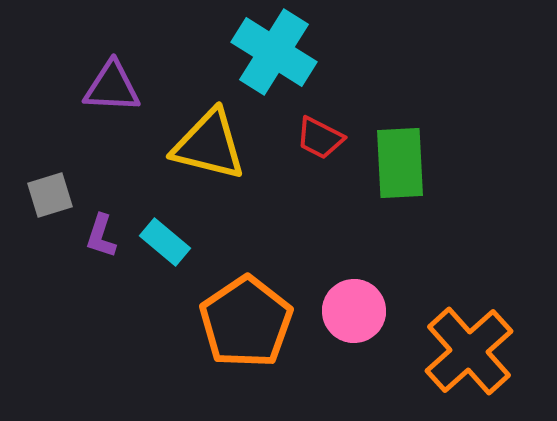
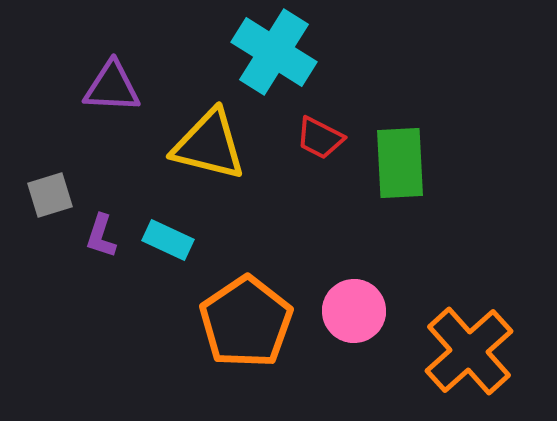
cyan rectangle: moved 3 px right, 2 px up; rotated 15 degrees counterclockwise
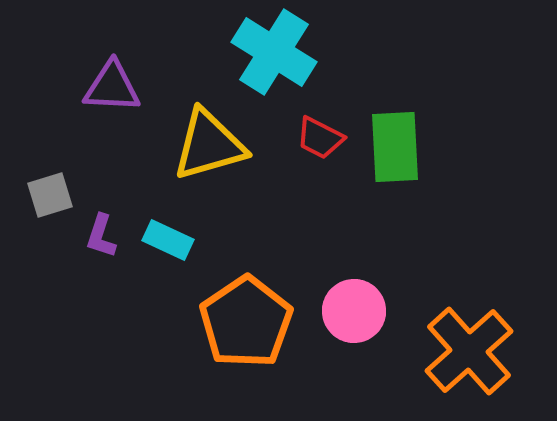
yellow triangle: rotated 30 degrees counterclockwise
green rectangle: moved 5 px left, 16 px up
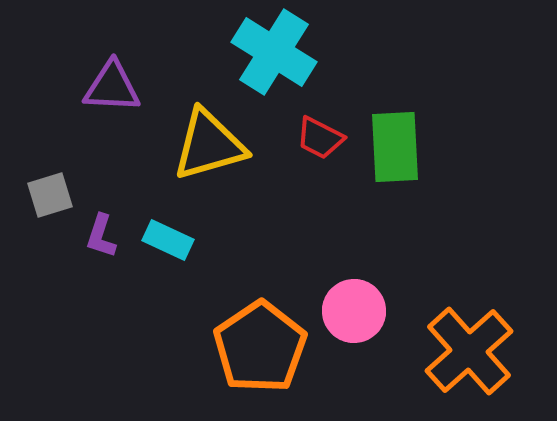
orange pentagon: moved 14 px right, 25 px down
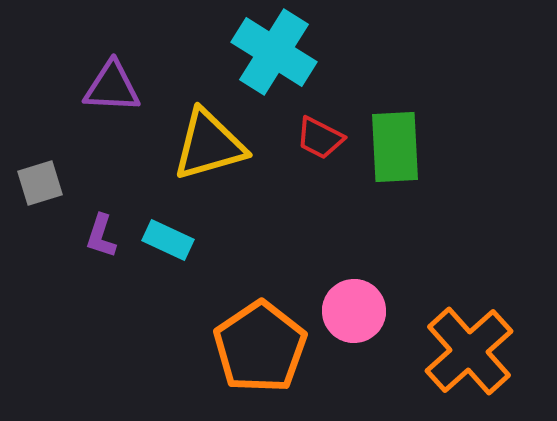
gray square: moved 10 px left, 12 px up
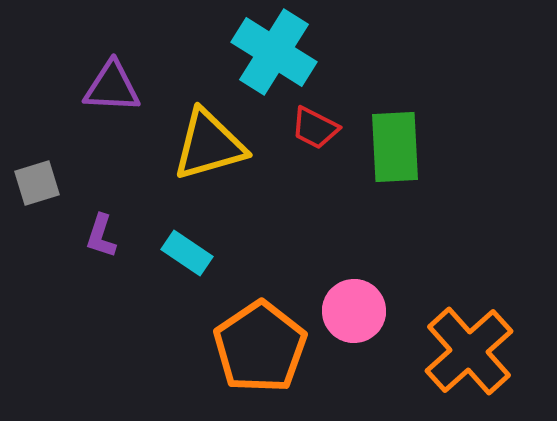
red trapezoid: moved 5 px left, 10 px up
gray square: moved 3 px left
cyan rectangle: moved 19 px right, 13 px down; rotated 9 degrees clockwise
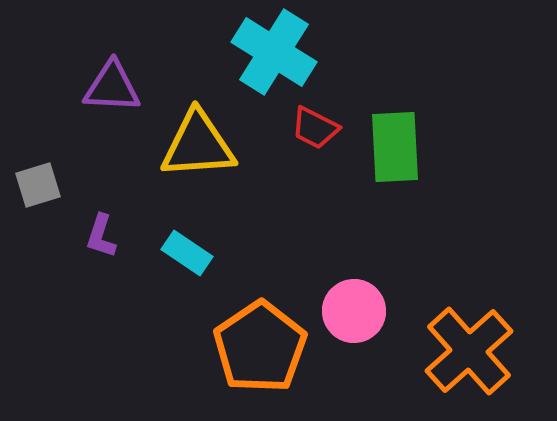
yellow triangle: moved 11 px left; rotated 12 degrees clockwise
gray square: moved 1 px right, 2 px down
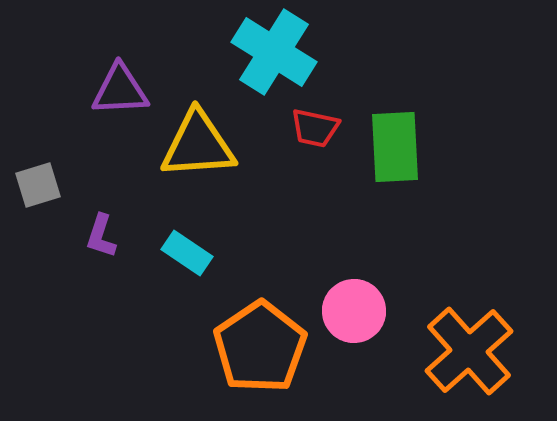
purple triangle: moved 8 px right, 3 px down; rotated 6 degrees counterclockwise
red trapezoid: rotated 15 degrees counterclockwise
